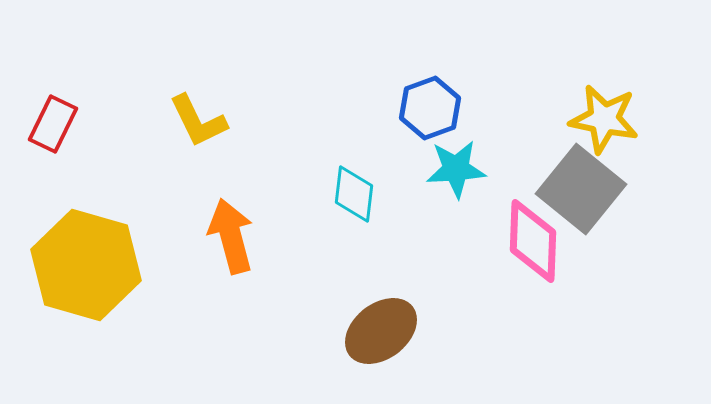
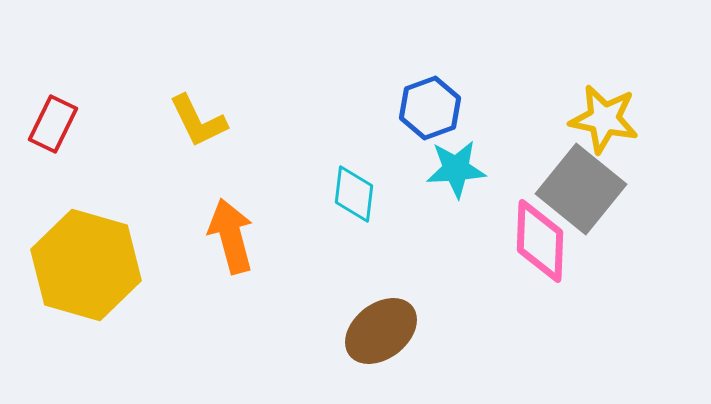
pink diamond: moved 7 px right
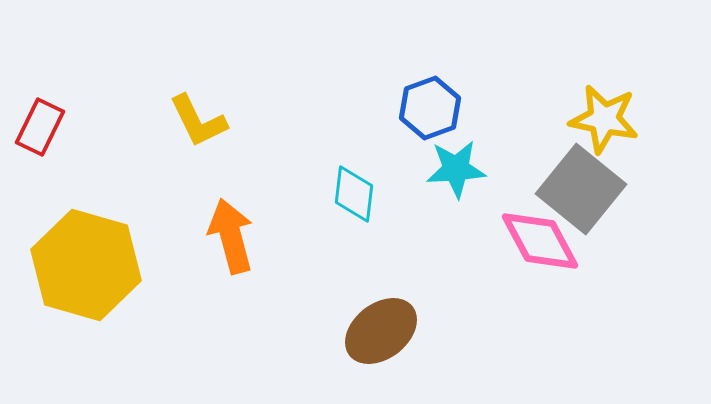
red rectangle: moved 13 px left, 3 px down
pink diamond: rotated 30 degrees counterclockwise
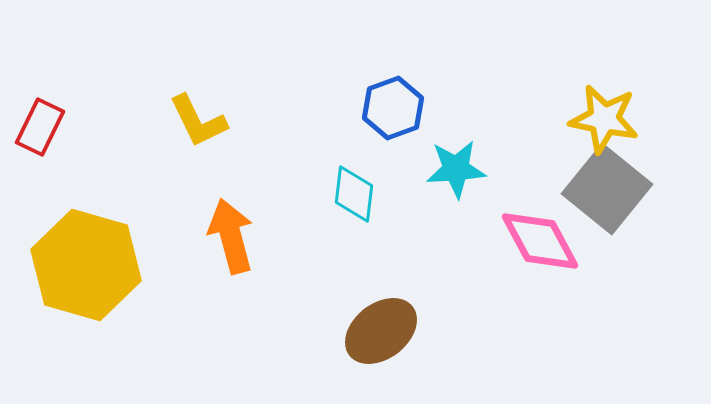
blue hexagon: moved 37 px left
gray square: moved 26 px right
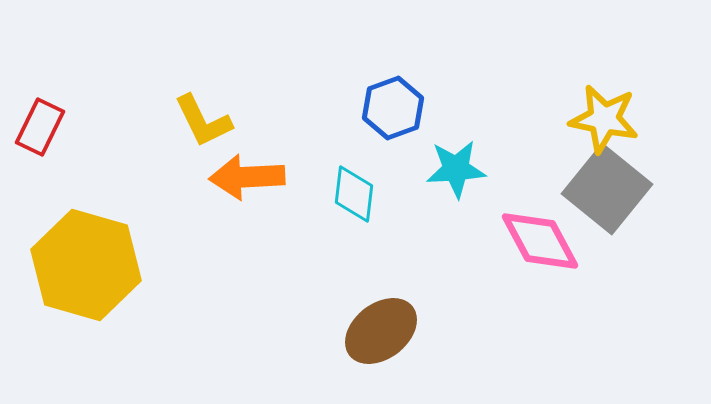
yellow L-shape: moved 5 px right
orange arrow: moved 16 px right, 59 px up; rotated 78 degrees counterclockwise
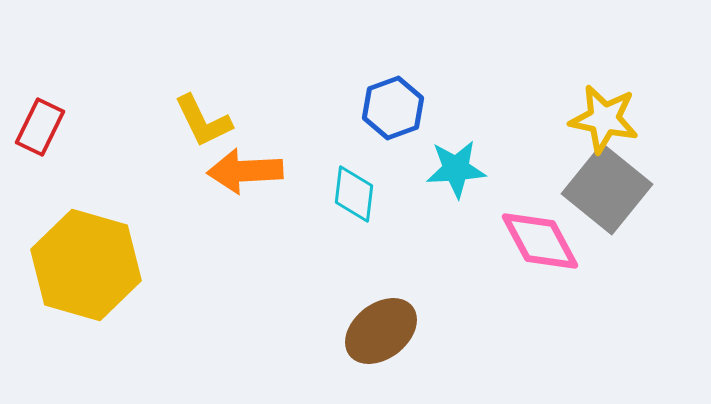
orange arrow: moved 2 px left, 6 px up
